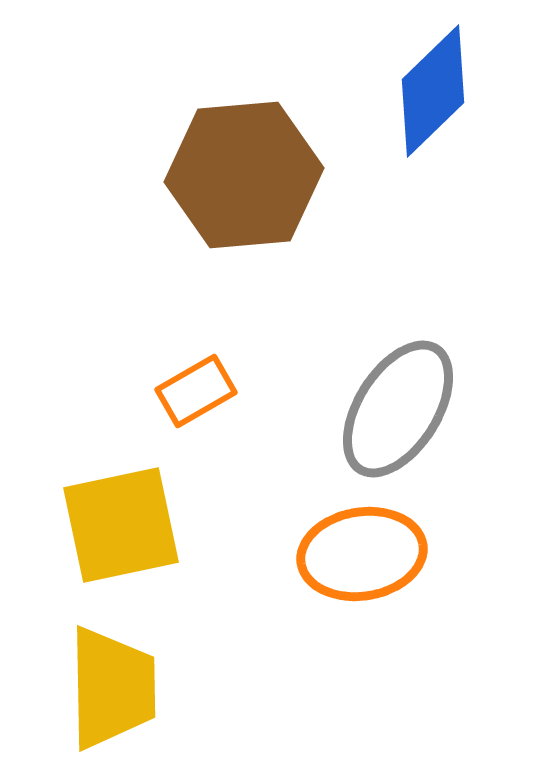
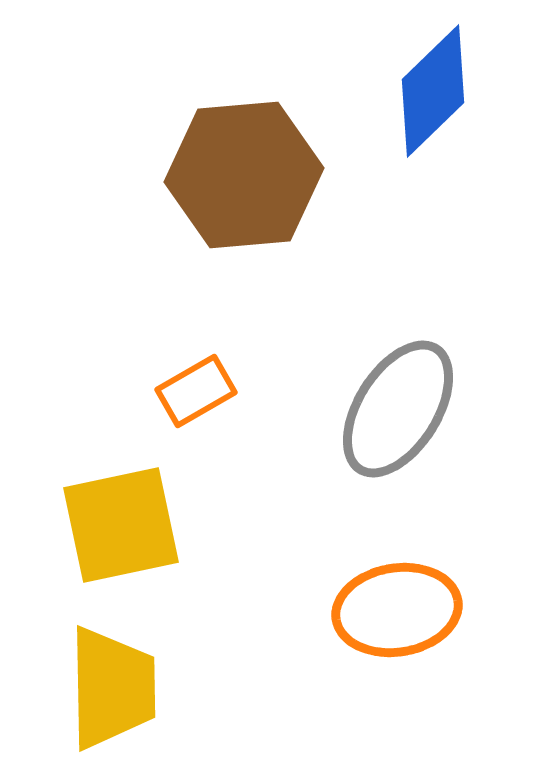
orange ellipse: moved 35 px right, 56 px down
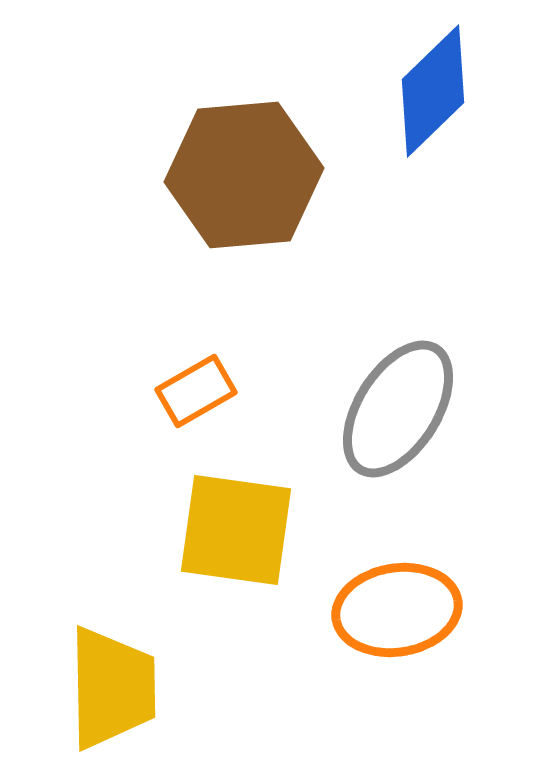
yellow square: moved 115 px right, 5 px down; rotated 20 degrees clockwise
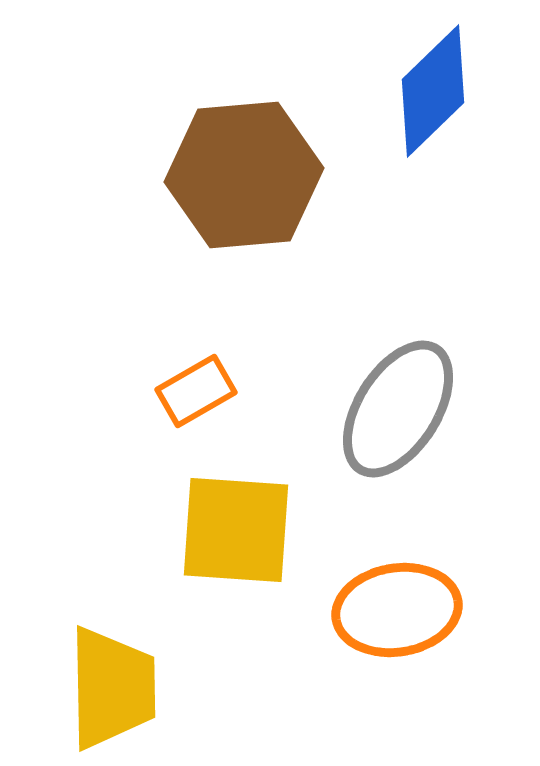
yellow square: rotated 4 degrees counterclockwise
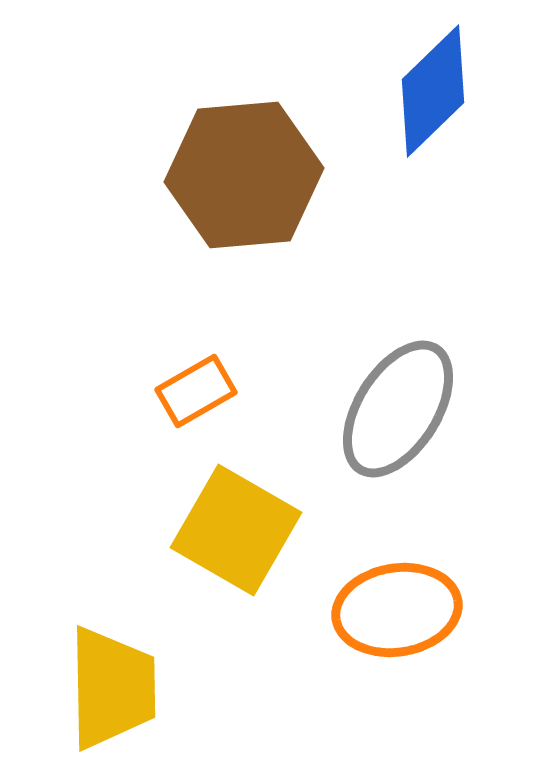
yellow square: rotated 26 degrees clockwise
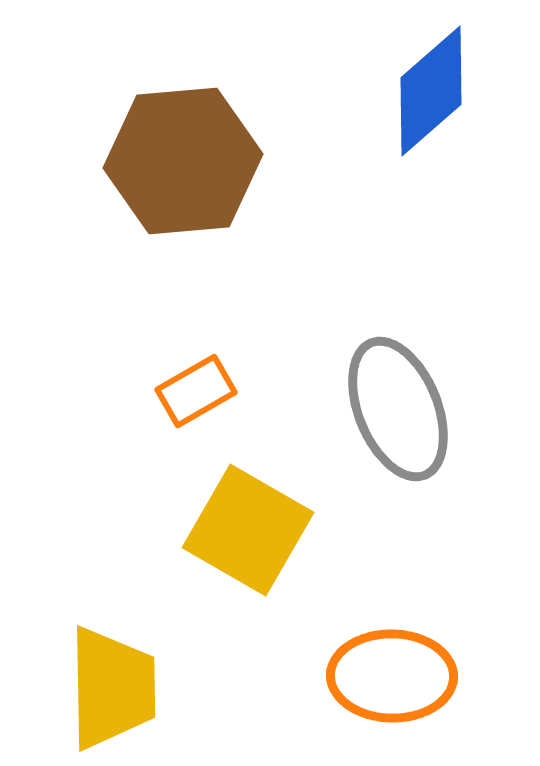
blue diamond: moved 2 px left; rotated 3 degrees clockwise
brown hexagon: moved 61 px left, 14 px up
gray ellipse: rotated 54 degrees counterclockwise
yellow square: moved 12 px right
orange ellipse: moved 5 px left, 66 px down; rotated 10 degrees clockwise
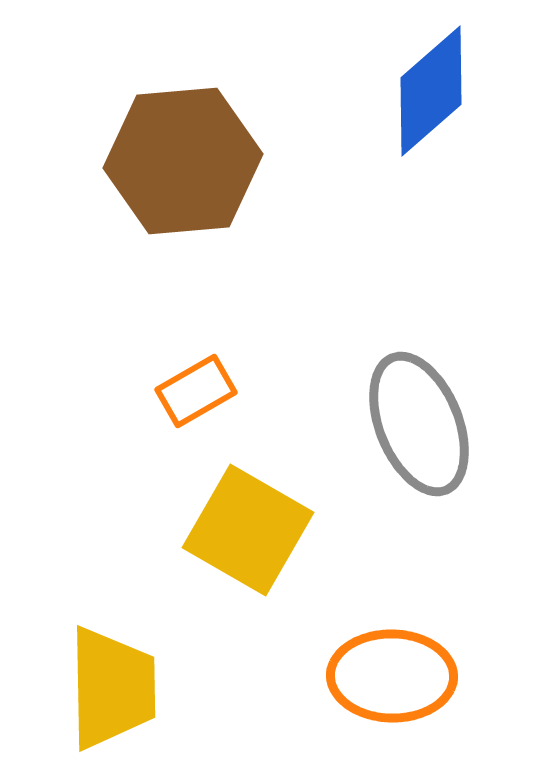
gray ellipse: moved 21 px right, 15 px down
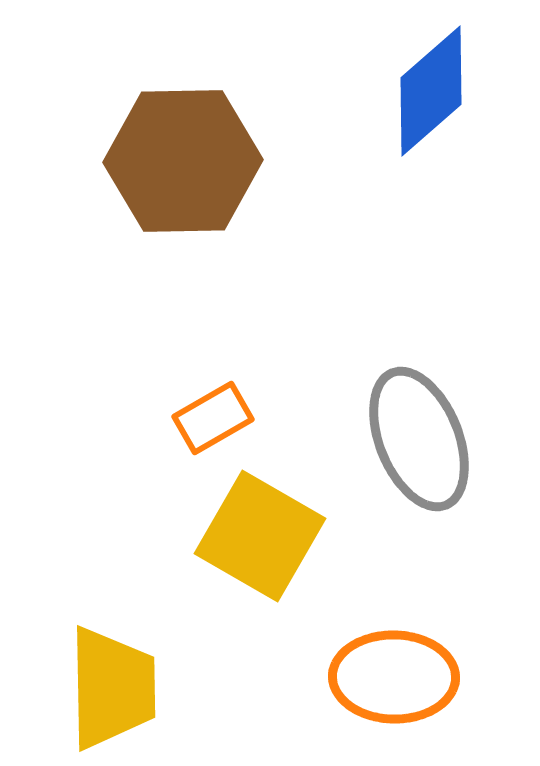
brown hexagon: rotated 4 degrees clockwise
orange rectangle: moved 17 px right, 27 px down
gray ellipse: moved 15 px down
yellow square: moved 12 px right, 6 px down
orange ellipse: moved 2 px right, 1 px down
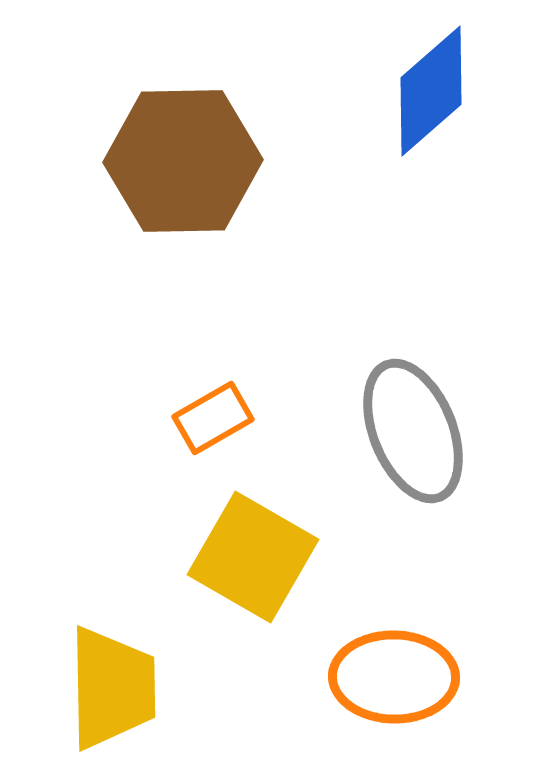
gray ellipse: moved 6 px left, 8 px up
yellow square: moved 7 px left, 21 px down
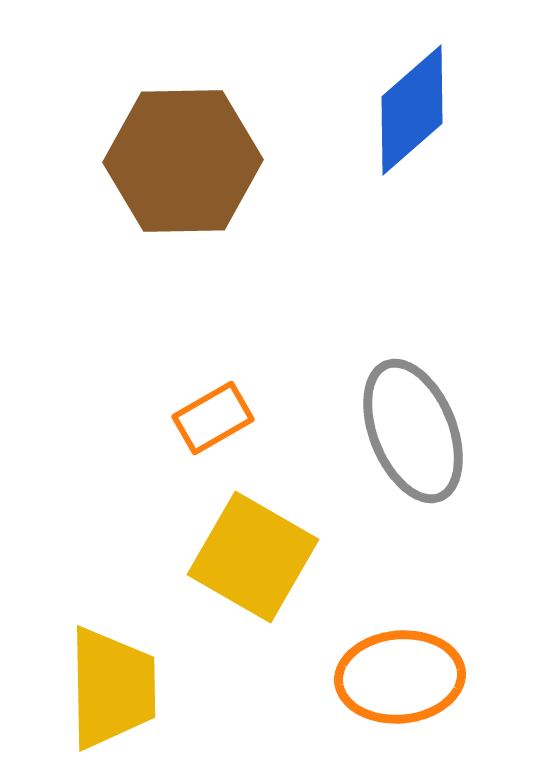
blue diamond: moved 19 px left, 19 px down
orange ellipse: moved 6 px right; rotated 6 degrees counterclockwise
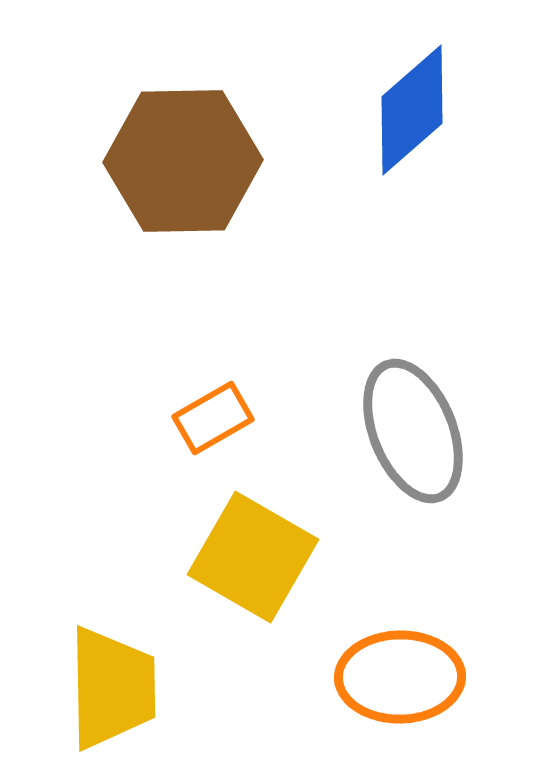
orange ellipse: rotated 4 degrees clockwise
